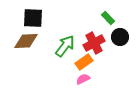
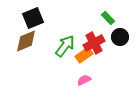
black square: rotated 25 degrees counterclockwise
brown diamond: rotated 20 degrees counterclockwise
orange rectangle: moved 7 px up
pink semicircle: moved 1 px right, 1 px down
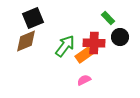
red cross: rotated 30 degrees clockwise
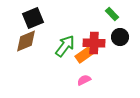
green rectangle: moved 4 px right, 4 px up
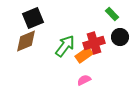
red cross: rotated 20 degrees counterclockwise
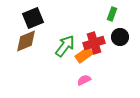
green rectangle: rotated 64 degrees clockwise
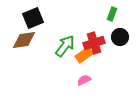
brown diamond: moved 2 px left, 1 px up; rotated 15 degrees clockwise
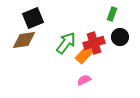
green arrow: moved 1 px right, 3 px up
orange rectangle: rotated 12 degrees counterclockwise
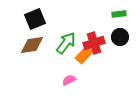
green rectangle: moved 7 px right; rotated 64 degrees clockwise
black square: moved 2 px right, 1 px down
brown diamond: moved 8 px right, 5 px down
pink semicircle: moved 15 px left
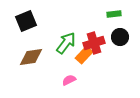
green rectangle: moved 5 px left
black square: moved 9 px left, 2 px down
brown diamond: moved 1 px left, 12 px down
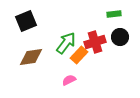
red cross: moved 1 px right, 1 px up
orange rectangle: moved 5 px left
